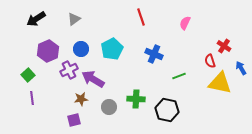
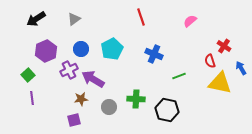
pink semicircle: moved 5 px right, 2 px up; rotated 24 degrees clockwise
purple hexagon: moved 2 px left
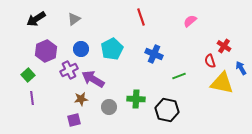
yellow triangle: moved 2 px right
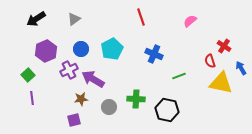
yellow triangle: moved 1 px left
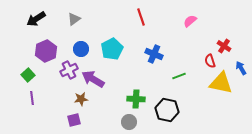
gray circle: moved 20 px right, 15 px down
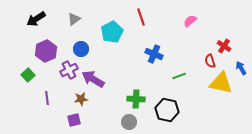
cyan pentagon: moved 17 px up
purple line: moved 15 px right
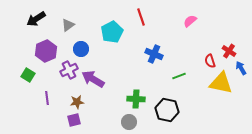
gray triangle: moved 6 px left, 6 px down
red cross: moved 5 px right, 5 px down
green square: rotated 16 degrees counterclockwise
brown star: moved 4 px left, 3 px down
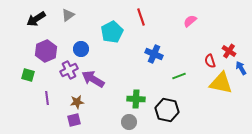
gray triangle: moved 10 px up
green square: rotated 16 degrees counterclockwise
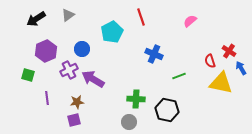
blue circle: moved 1 px right
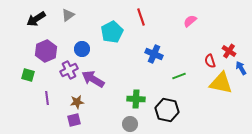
gray circle: moved 1 px right, 2 px down
